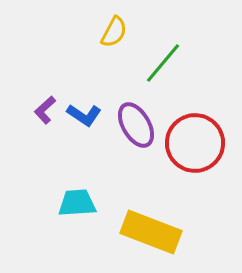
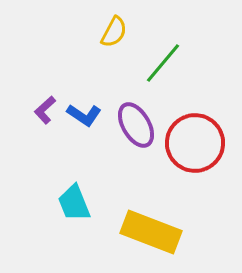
cyan trapezoid: moved 3 px left; rotated 108 degrees counterclockwise
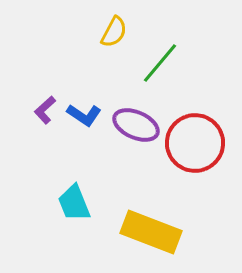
green line: moved 3 px left
purple ellipse: rotated 36 degrees counterclockwise
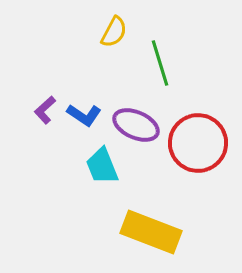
green line: rotated 57 degrees counterclockwise
red circle: moved 3 px right
cyan trapezoid: moved 28 px right, 37 px up
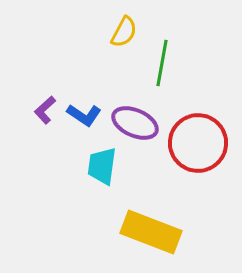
yellow semicircle: moved 10 px right
green line: moved 2 px right; rotated 27 degrees clockwise
purple ellipse: moved 1 px left, 2 px up
cyan trapezoid: rotated 30 degrees clockwise
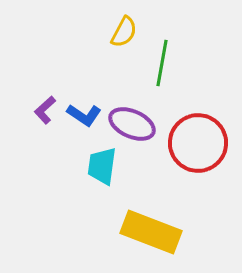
purple ellipse: moved 3 px left, 1 px down
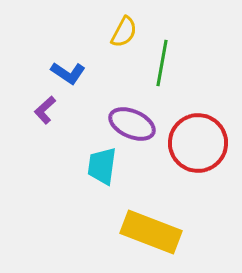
blue L-shape: moved 16 px left, 42 px up
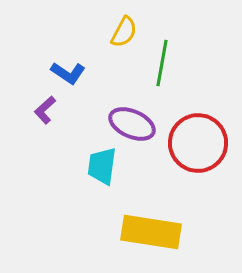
yellow rectangle: rotated 12 degrees counterclockwise
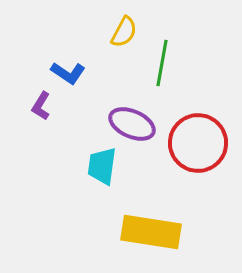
purple L-shape: moved 4 px left, 4 px up; rotated 16 degrees counterclockwise
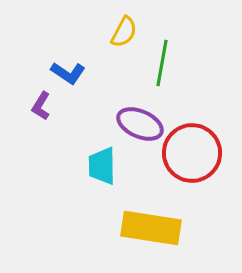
purple ellipse: moved 8 px right
red circle: moved 6 px left, 10 px down
cyan trapezoid: rotated 9 degrees counterclockwise
yellow rectangle: moved 4 px up
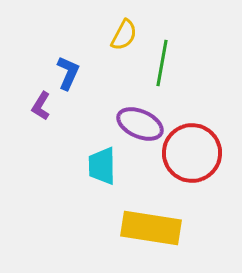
yellow semicircle: moved 3 px down
blue L-shape: rotated 100 degrees counterclockwise
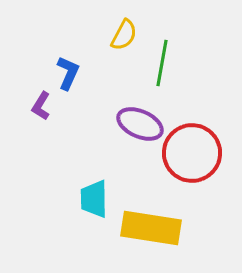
cyan trapezoid: moved 8 px left, 33 px down
